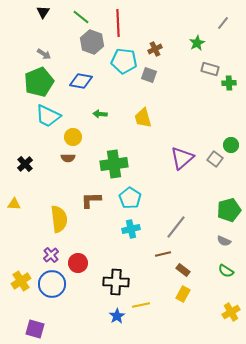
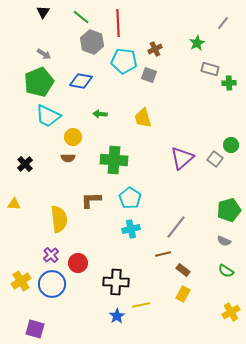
green cross at (114, 164): moved 4 px up; rotated 12 degrees clockwise
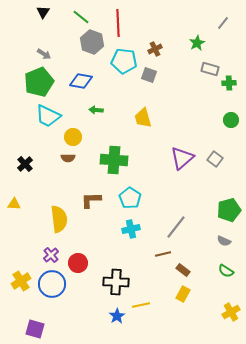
green arrow at (100, 114): moved 4 px left, 4 px up
green circle at (231, 145): moved 25 px up
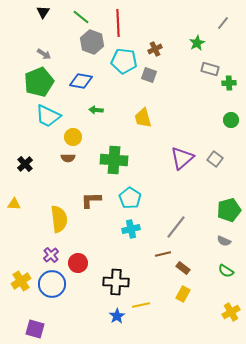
brown rectangle at (183, 270): moved 2 px up
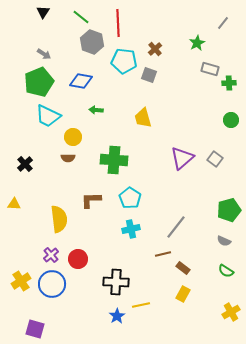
brown cross at (155, 49): rotated 16 degrees counterclockwise
red circle at (78, 263): moved 4 px up
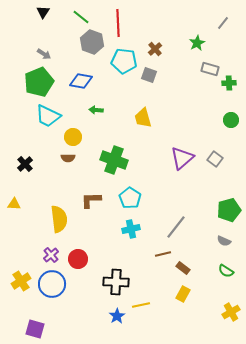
green cross at (114, 160): rotated 16 degrees clockwise
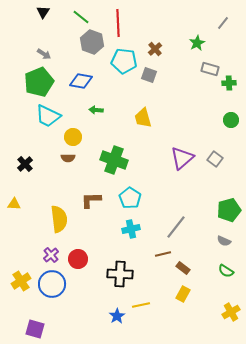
black cross at (116, 282): moved 4 px right, 8 px up
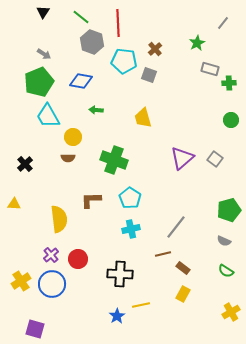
cyan trapezoid at (48, 116): rotated 36 degrees clockwise
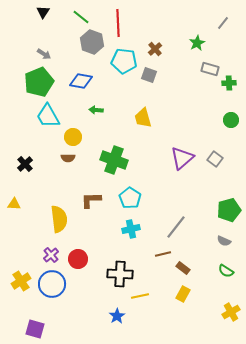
yellow line at (141, 305): moved 1 px left, 9 px up
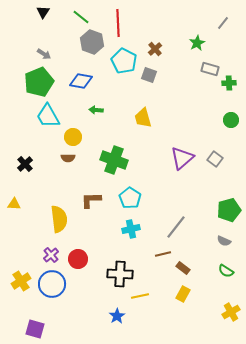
cyan pentagon at (124, 61): rotated 20 degrees clockwise
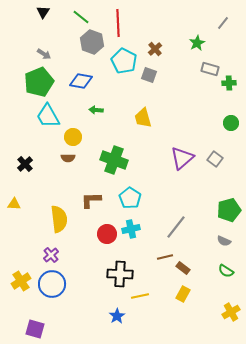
green circle at (231, 120): moved 3 px down
brown line at (163, 254): moved 2 px right, 3 px down
red circle at (78, 259): moved 29 px right, 25 px up
